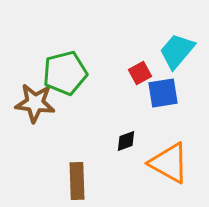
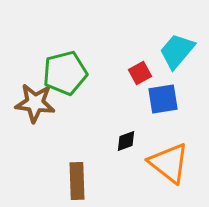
blue square: moved 6 px down
orange triangle: rotated 9 degrees clockwise
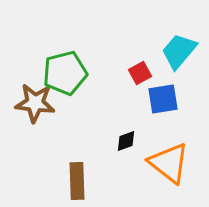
cyan trapezoid: moved 2 px right
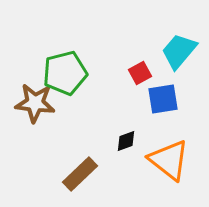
orange triangle: moved 3 px up
brown rectangle: moved 3 px right, 7 px up; rotated 48 degrees clockwise
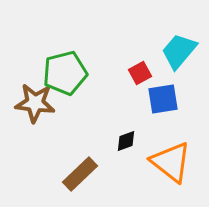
orange triangle: moved 2 px right, 2 px down
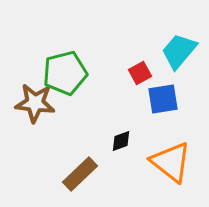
black diamond: moved 5 px left
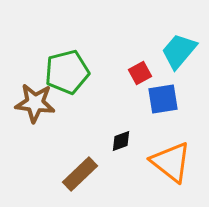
green pentagon: moved 2 px right, 1 px up
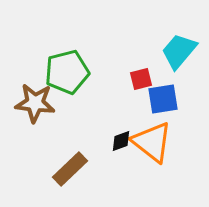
red square: moved 1 px right, 6 px down; rotated 15 degrees clockwise
orange triangle: moved 19 px left, 20 px up
brown rectangle: moved 10 px left, 5 px up
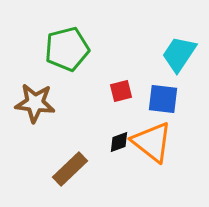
cyan trapezoid: moved 3 px down; rotated 6 degrees counterclockwise
green pentagon: moved 23 px up
red square: moved 20 px left, 12 px down
blue square: rotated 16 degrees clockwise
black diamond: moved 2 px left, 1 px down
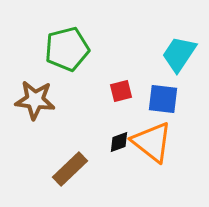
brown star: moved 3 px up
